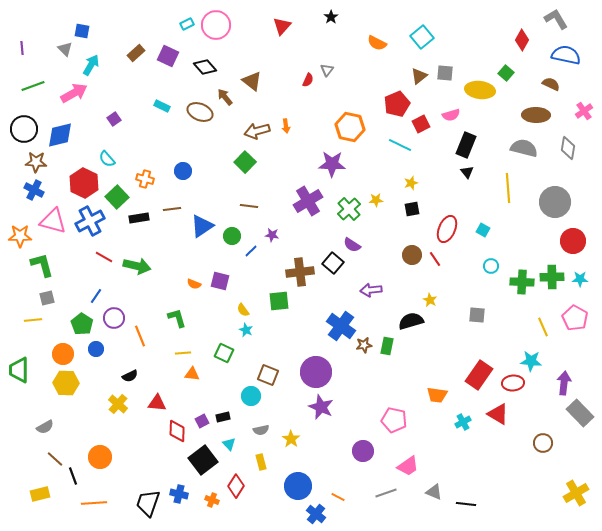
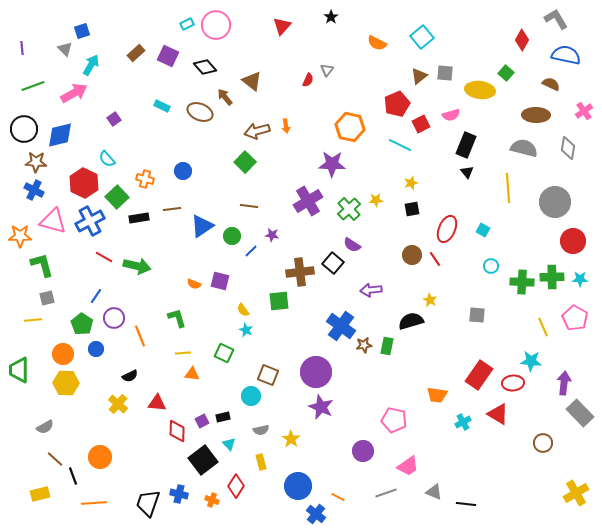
blue square at (82, 31): rotated 28 degrees counterclockwise
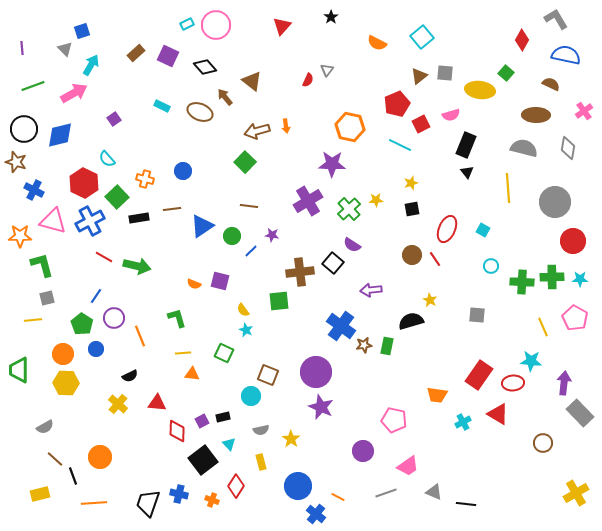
brown star at (36, 162): moved 20 px left; rotated 15 degrees clockwise
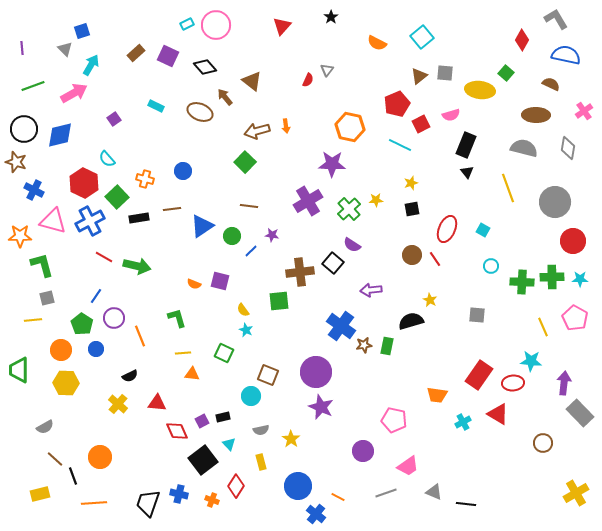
cyan rectangle at (162, 106): moved 6 px left
yellow line at (508, 188): rotated 16 degrees counterclockwise
orange circle at (63, 354): moved 2 px left, 4 px up
red diamond at (177, 431): rotated 25 degrees counterclockwise
